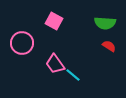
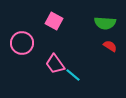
red semicircle: moved 1 px right
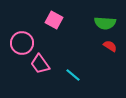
pink square: moved 1 px up
pink trapezoid: moved 15 px left
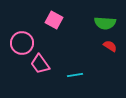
cyan line: moved 2 px right; rotated 49 degrees counterclockwise
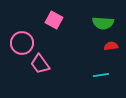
green semicircle: moved 2 px left
red semicircle: moved 1 px right; rotated 40 degrees counterclockwise
cyan line: moved 26 px right
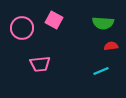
pink circle: moved 15 px up
pink trapezoid: rotated 60 degrees counterclockwise
cyan line: moved 4 px up; rotated 14 degrees counterclockwise
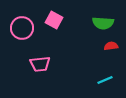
cyan line: moved 4 px right, 9 px down
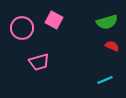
green semicircle: moved 4 px right, 1 px up; rotated 20 degrees counterclockwise
red semicircle: moved 1 px right; rotated 32 degrees clockwise
pink trapezoid: moved 1 px left, 2 px up; rotated 10 degrees counterclockwise
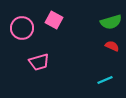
green semicircle: moved 4 px right
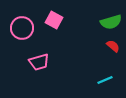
red semicircle: moved 1 px right; rotated 16 degrees clockwise
